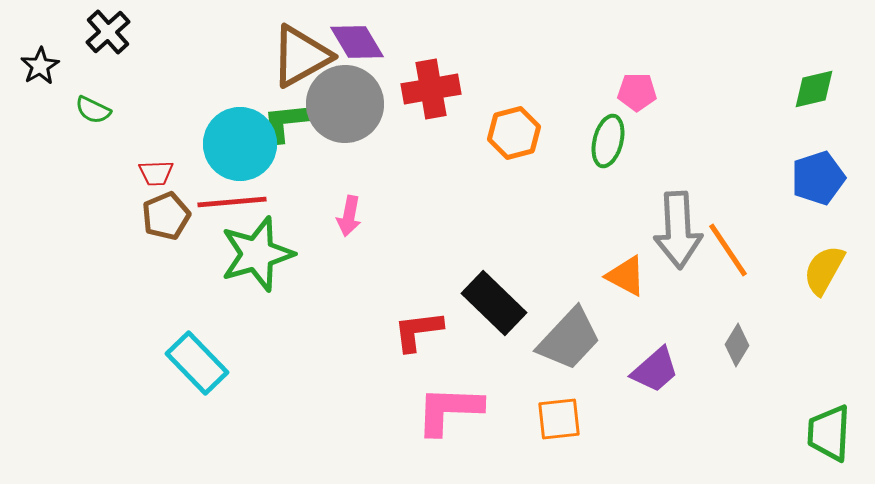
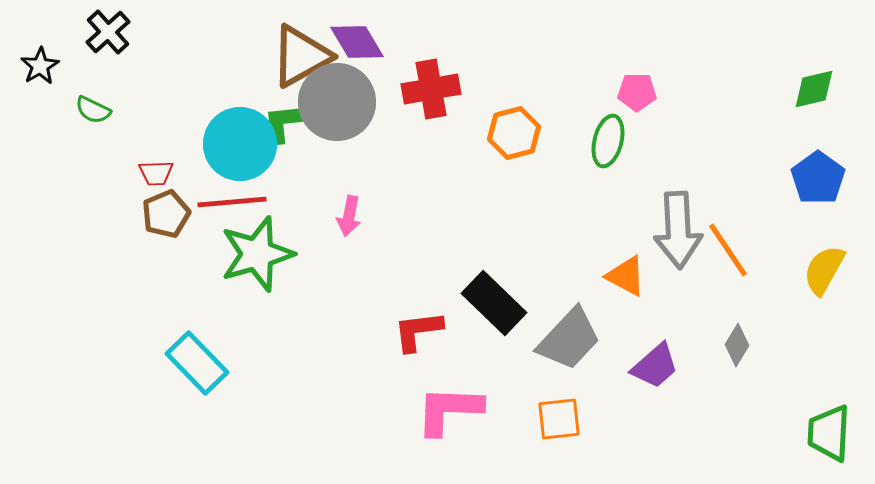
gray circle: moved 8 px left, 2 px up
blue pentagon: rotated 18 degrees counterclockwise
brown pentagon: moved 2 px up
purple trapezoid: moved 4 px up
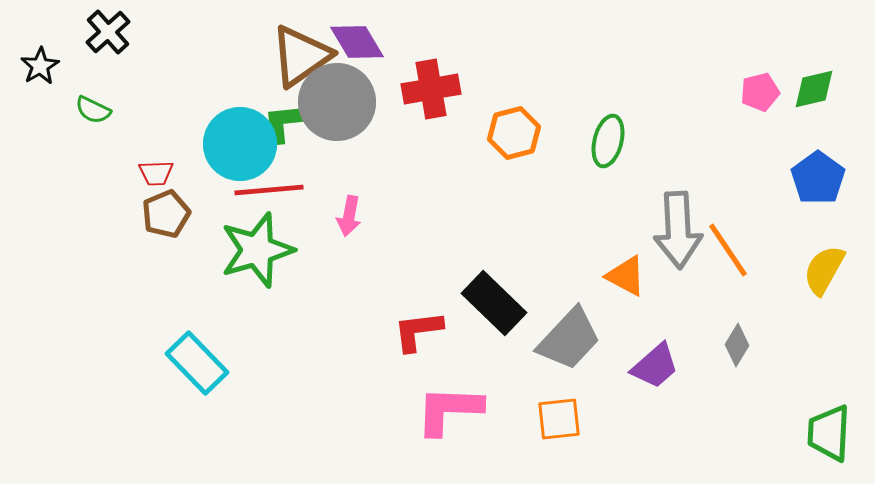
brown triangle: rotated 6 degrees counterclockwise
pink pentagon: moved 123 px right; rotated 15 degrees counterclockwise
red line: moved 37 px right, 12 px up
green star: moved 4 px up
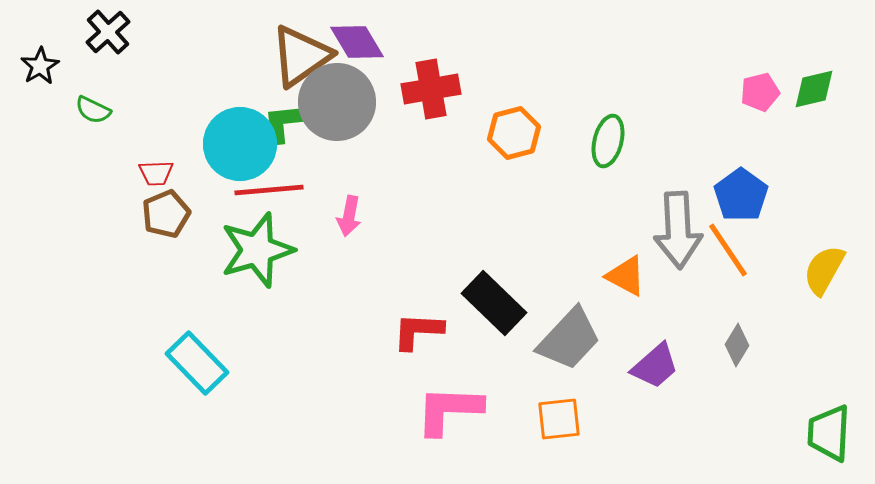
blue pentagon: moved 77 px left, 17 px down
red L-shape: rotated 10 degrees clockwise
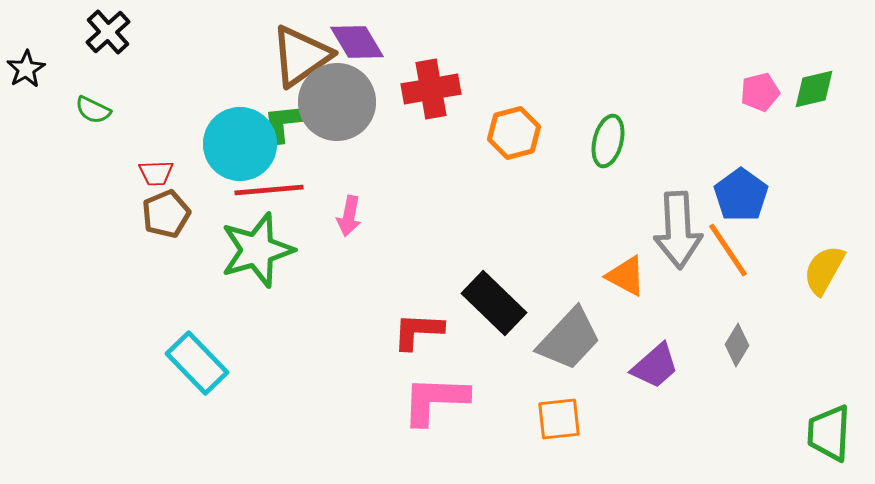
black star: moved 14 px left, 3 px down
pink L-shape: moved 14 px left, 10 px up
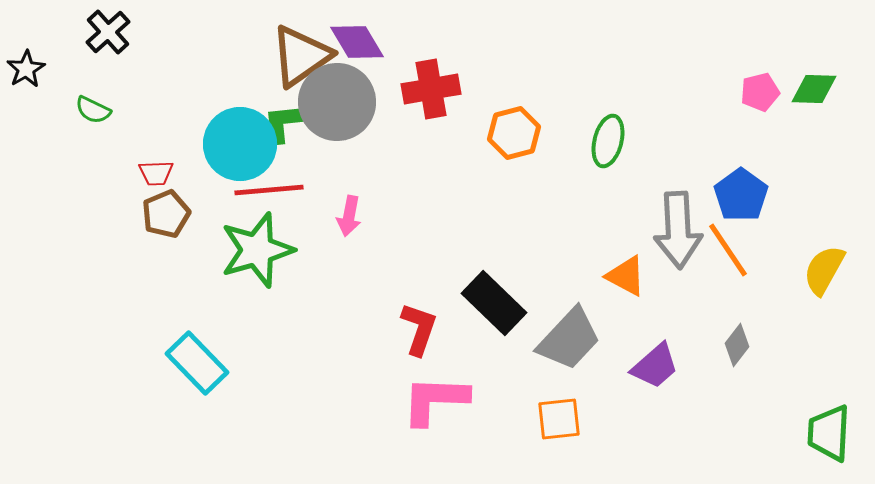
green diamond: rotated 15 degrees clockwise
red L-shape: moved 1 px right, 2 px up; rotated 106 degrees clockwise
gray diamond: rotated 6 degrees clockwise
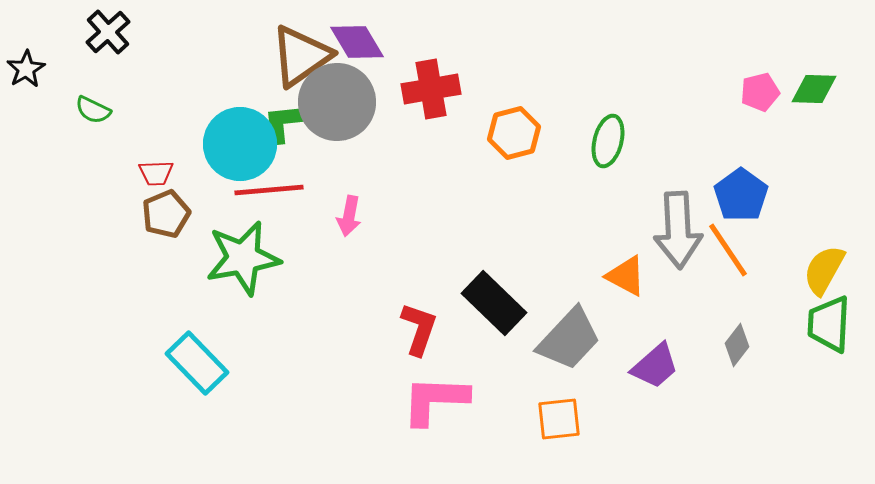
green star: moved 14 px left, 8 px down; rotated 6 degrees clockwise
green trapezoid: moved 109 px up
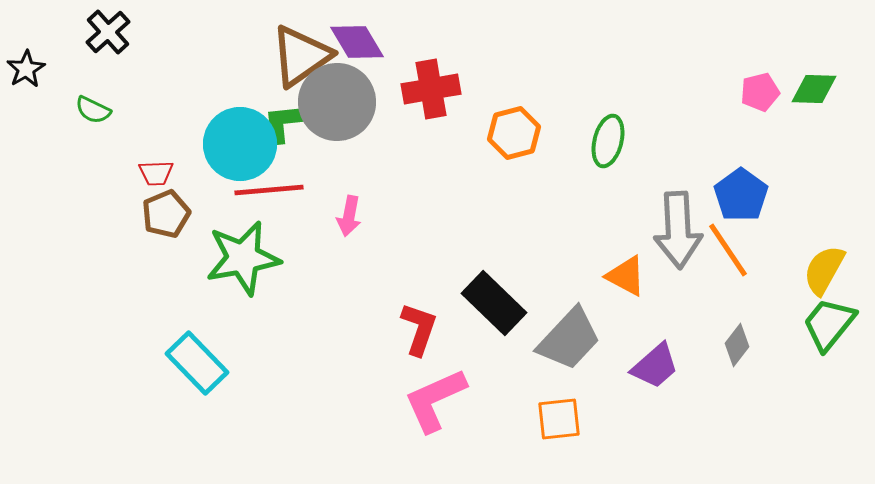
green trapezoid: rotated 36 degrees clockwise
pink L-shape: rotated 26 degrees counterclockwise
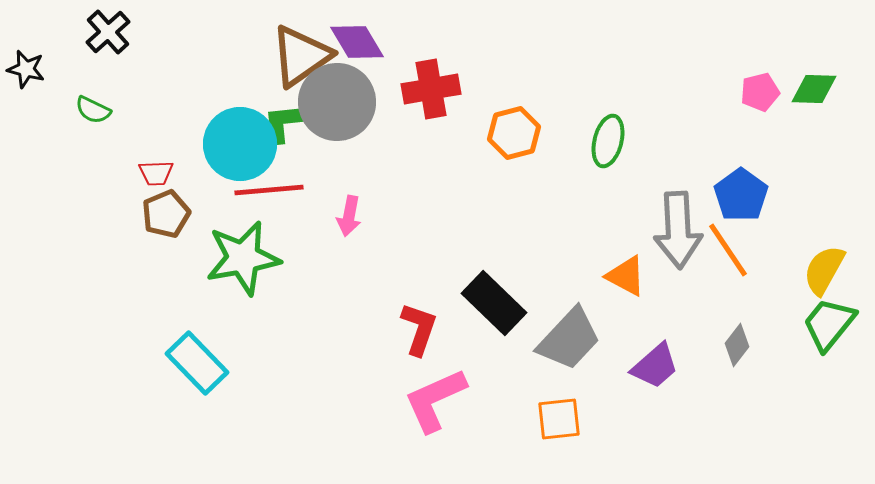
black star: rotated 27 degrees counterclockwise
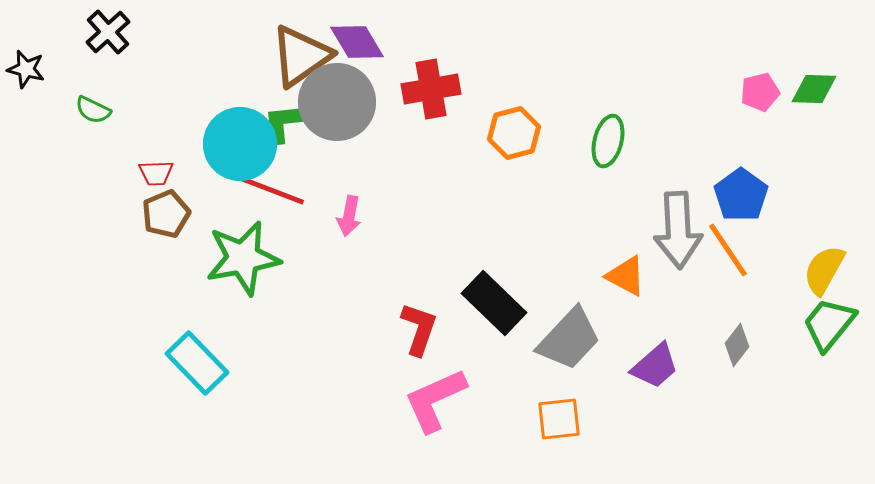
red line: moved 2 px right; rotated 26 degrees clockwise
